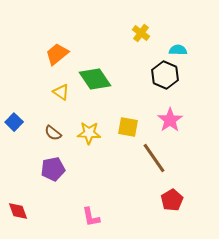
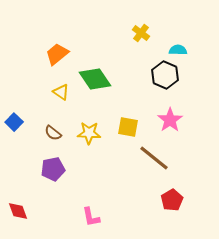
brown line: rotated 16 degrees counterclockwise
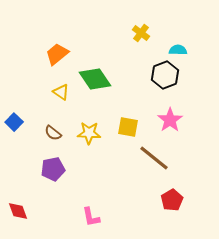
black hexagon: rotated 16 degrees clockwise
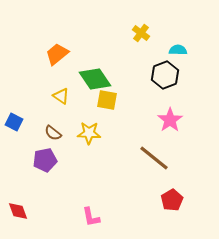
yellow triangle: moved 4 px down
blue square: rotated 18 degrees counterclockwise
yellow square: moved 21 px left, 27 px up
purple pentagon: moved 8 px left, 9 px up
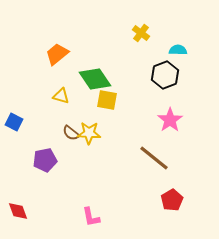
yellow triangle: rotated 18 degrees counterclockwise
brown semicircle: moved 18 px right
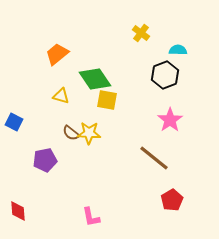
red diamond: rotated 15 degrees clockwise
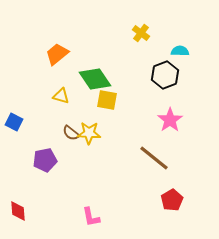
cyan semicircle: moved 2 px right, 1 px down
